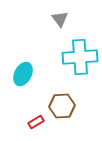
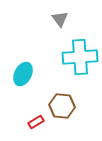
brown hexagon: rotated 10 degrees clockwise
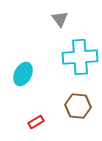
brown hexagon: moved 16 px right
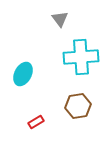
cyan cross: moved 1 px right
brown hexagon: rotated 15 degrees counterclockwise
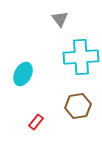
red rectangle: rotated 21 degrees counterclockwise
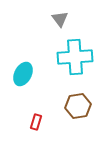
cyan cross: moved 6 px left
red rectangle: rotated 21 degrees counterclockwise
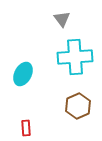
gray triangle: moved 2 px right
brown hexagon: rotated 15 degrees counterclockwise
red rectangle: moved 10 px left, 6 px down; rotated 21 degrees counterclockwise
